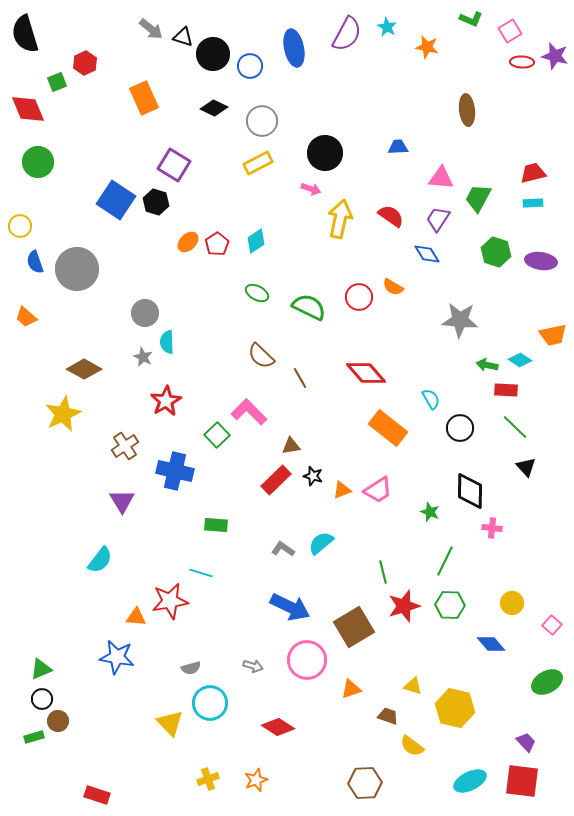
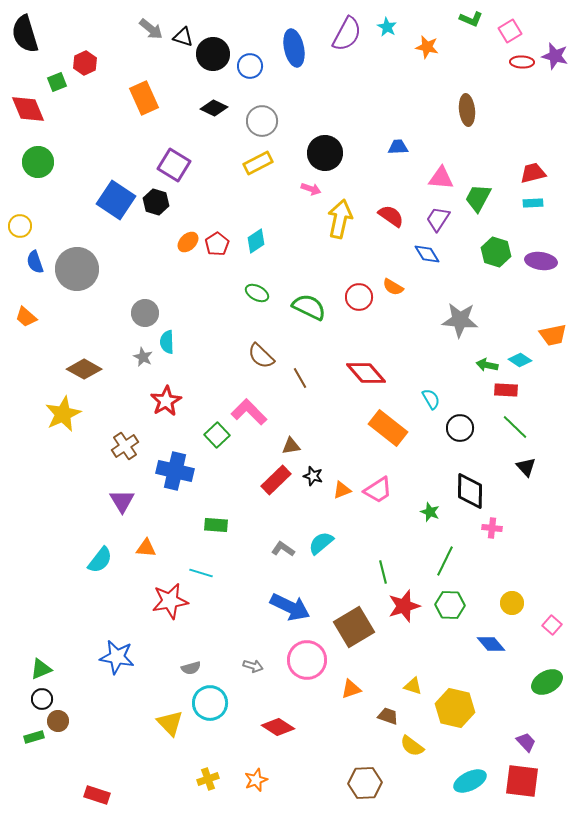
orange triangle at (136, 617): moved 10 px right, 69 px up
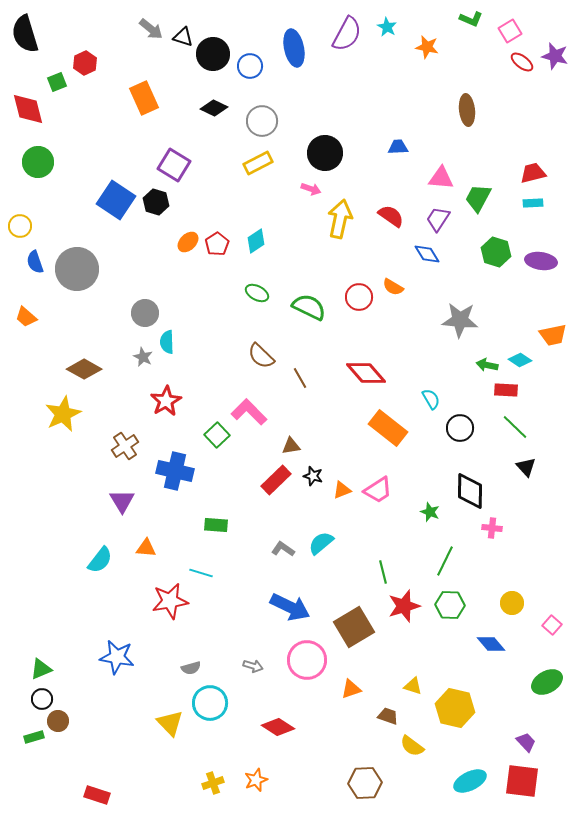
red ellipse at (522, 62): rotated 35 degrees clockwise
red diamond at (28, 109): rotated 9 degrees clockwise
yellow cross at (208, 779): moved 5 px right, 4 px down
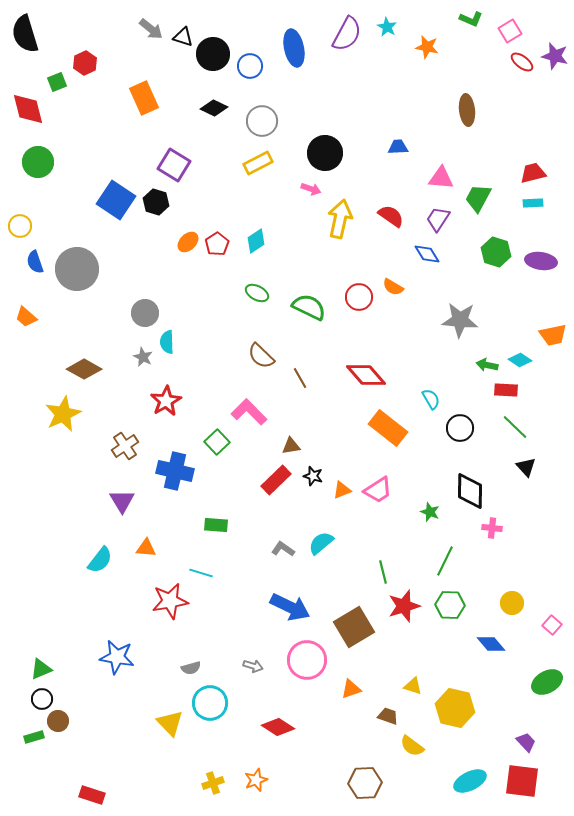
red diamond at (366, 373): moved 2 px down
green square at (217, 435): moved 7 px down
red rectangle at (97, 795): moved 5 px left
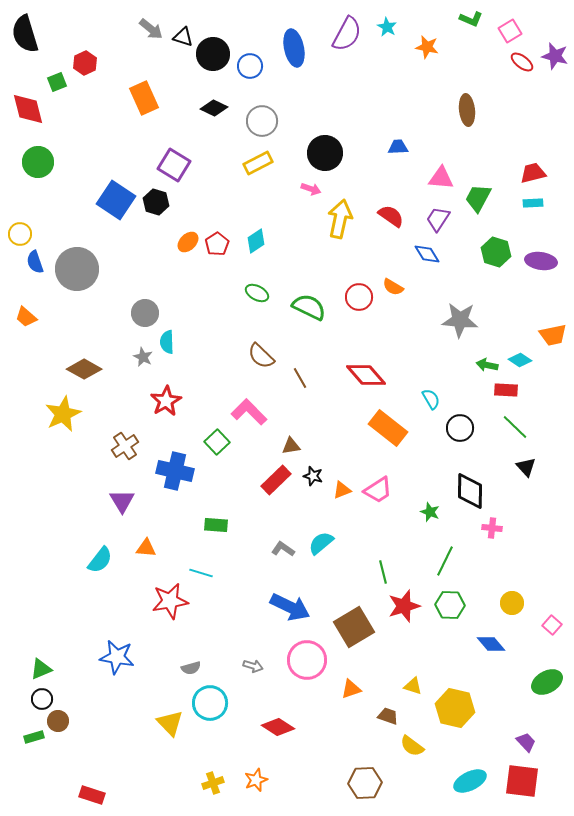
yellow circle at (20, 226): moved 8 px down
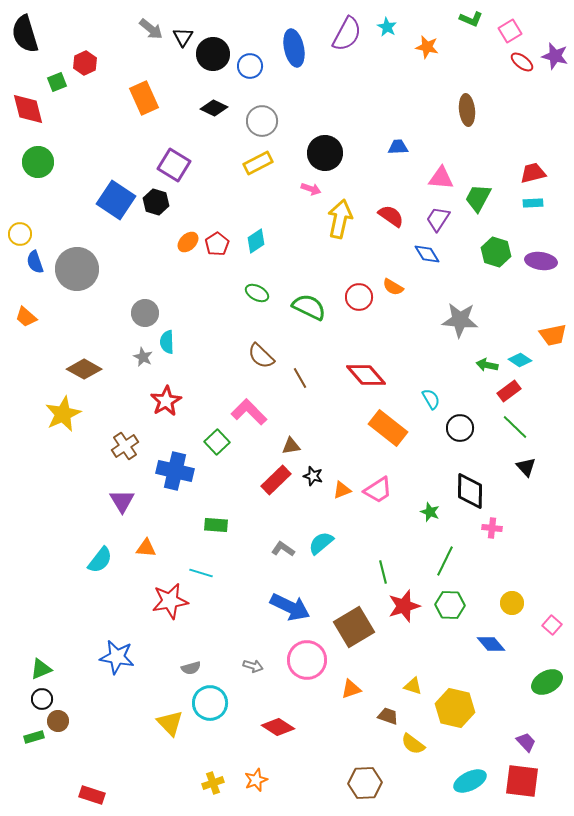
black triangle at (183, 37): rotated 45 degrees clockwise
red rectangle at (506, 390): moved 3 px right, 1 px down; rotated 40 degrees counterclockwise
yellow semicircle at (412, 746): moved 1 px right, 2 px up
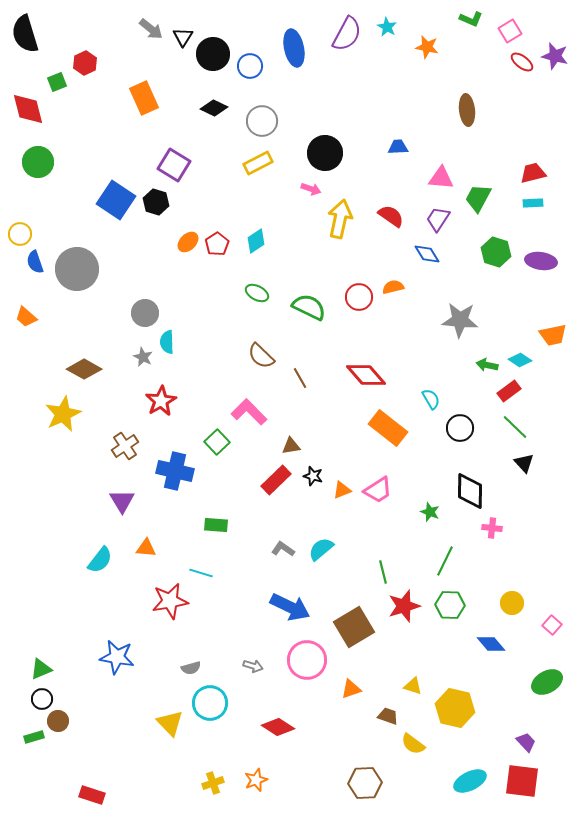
orange semicircle at (393, 287): rotated 135 degrees clockwise
red star at (166, 401): moved 5 px left
black triangle at (526, 467): moved 2 px left, 4 px up
cyan semicircle at (321, 543): moved 6 px down
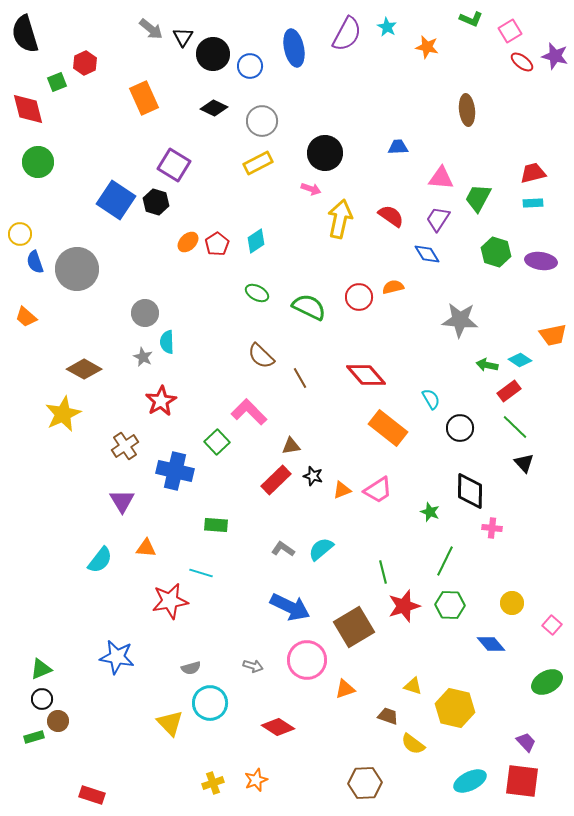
orange triangle at (351, 689): moved 6 px left
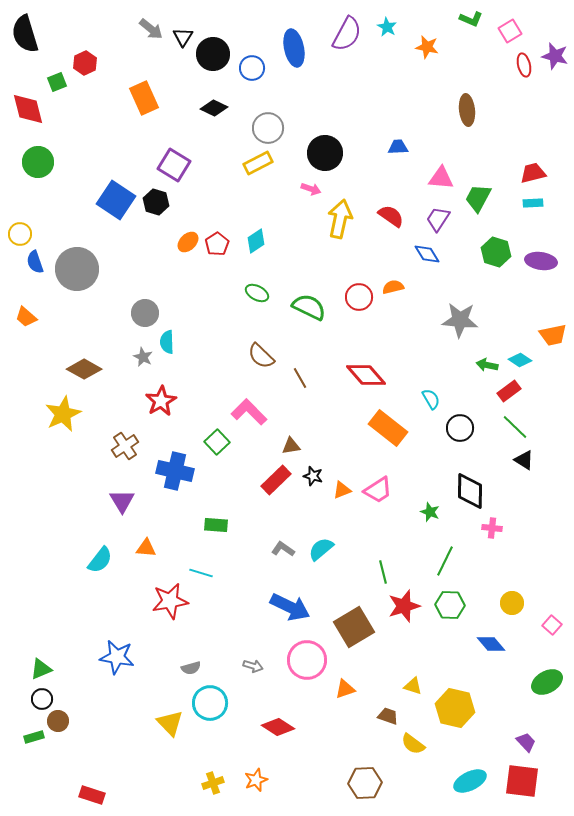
red ellipse at (522, 62): moved 2 px right, 3 px down; rotated 40 degrees clockwise
blue circle at (250, 66): moved 2 px right, 2 px down
gray circle at (262, 121): moved 6 px right, 7 px down
black triangle at (524, 463): moved 3 px up; rotated 15 degrees counterclockwise
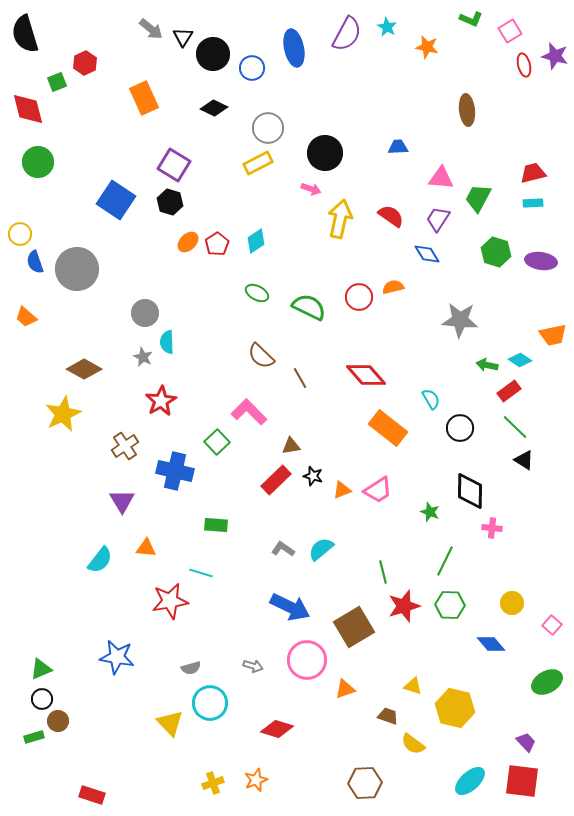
black hexagon at (156, 202): moved 14 px right
red diamond at (278, 727): moved 1 px left, 2 px down; rotated 16 degrees counterclockwise
cyan ellipse at (470, 781): rotated 16 degrees counterclockwise
